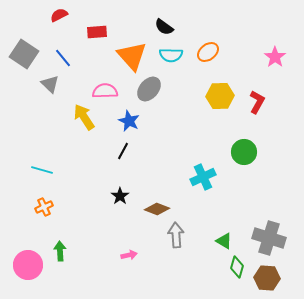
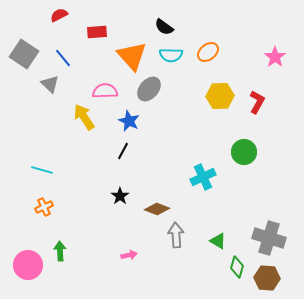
green triangle: moved 6 px left
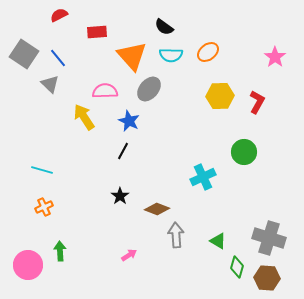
blue line: moved 5 px left
pink arrow: rotated 21 degrees counterclockwise
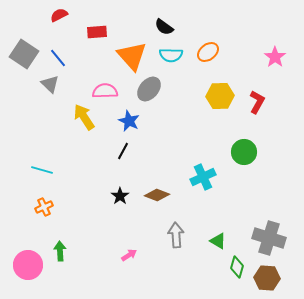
brown diamond: moved 14 px up
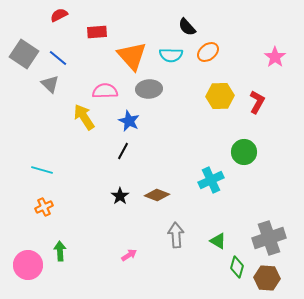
black semicircle: moved 23 px right; rotated 12 degrees clockwise
blue line: rotated 12 degrees counterclockwise
gray ellipse: rotated 45 degrees clockwise
cyan cross: moved 8 px right, 3 px down
gray cross: rotated 36 degrees counterclockwise
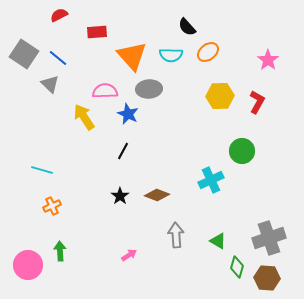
pink star: moved 7 px left, 3 px down
blue star: moved 1 px left, 7 px up
green circle: moved 2 px left, 1 px up
orange cross: moved 8 px right, 1 px up
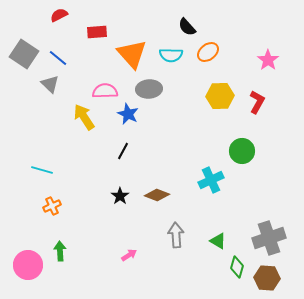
orange triangle: moved 2 px up
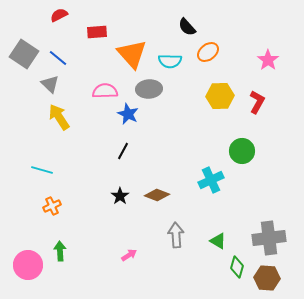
cyan semicircle: moved 1 px left, 6 px down
yellow arrow: moved 25 px left
gray cross: rotated 12 degrees clockwise
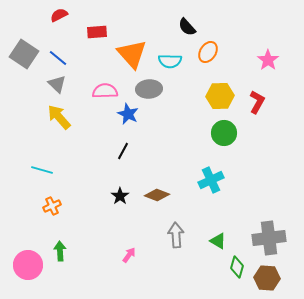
orange ellipse: rotated 20 degrees counterclockwise
gray triangle: moved 7 px right
yellow arrow: rotated 8 degrees counterclockwise
green circle: moved 18 px left, 18 px up
pink arrow: rotated 21 degrees counterclockwise
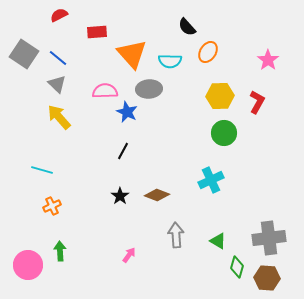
blue star: moved 1 px left, 2 px up
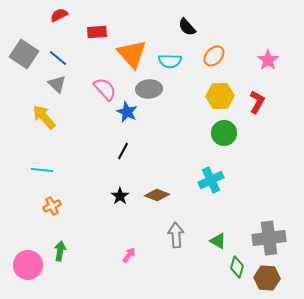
orange ellipse: moved 6 px right, 4 px down; rotated 10 degrees clockwise
pink semicircle: moved 2 px up; rotated 50 degrees clockwise
yellow arrow: moved 15 px left
cyan line: rotated 10 degrees counterclockwise
green arrow: rotated 12 degrees clockwise
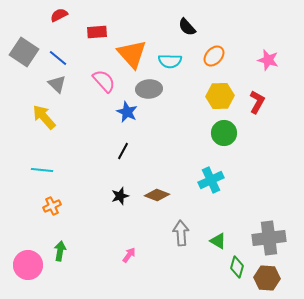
gray square: moved 2 px up
pink star: rotated 20 degrees counterclockwise
pink semicircle: moved 1 px left, 8 px up
black star: rotated 18 degrees clockwise
gray arrow: moved 5 px right, 2 px up
